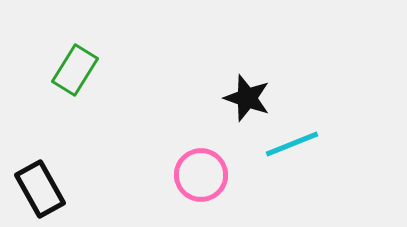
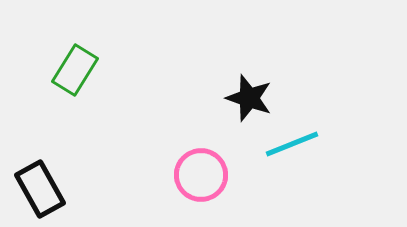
black star: moved 2 px right
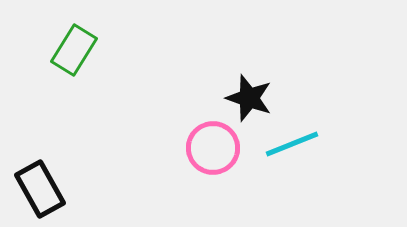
green rectangle: moved 1 px left, 20 px up
pink circle: moved 12 px right, 27 px up
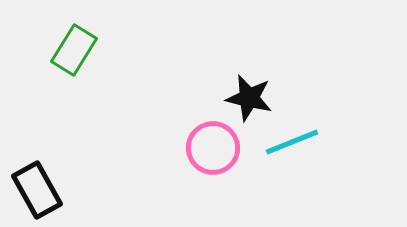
black star: rotated 6 degrees counterclockwise
cyan line: moved 2 px up
black rectangle: moved 3 px left, 1 px down
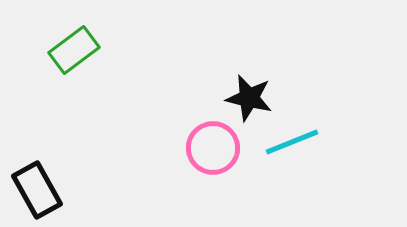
green rectangle: rotated 21 degrees clockwise
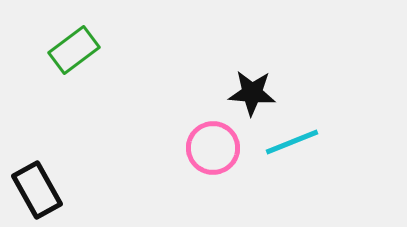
black star: moved 3 px right, 5 px up; rotated 9 degrees counterclockwise
